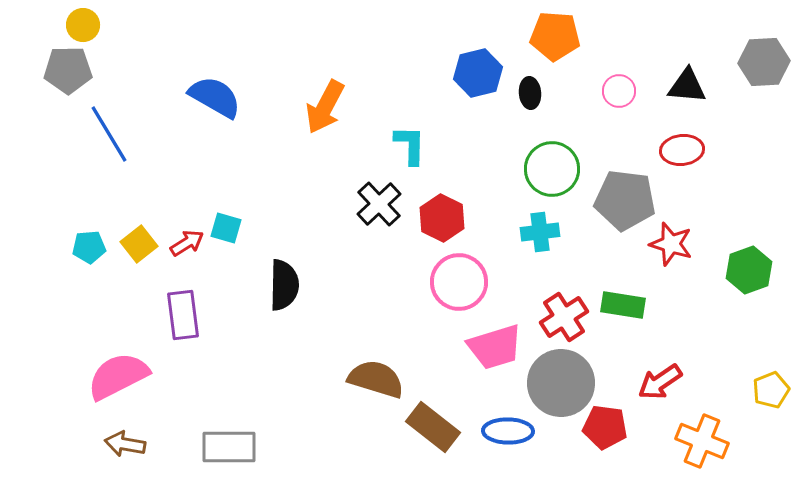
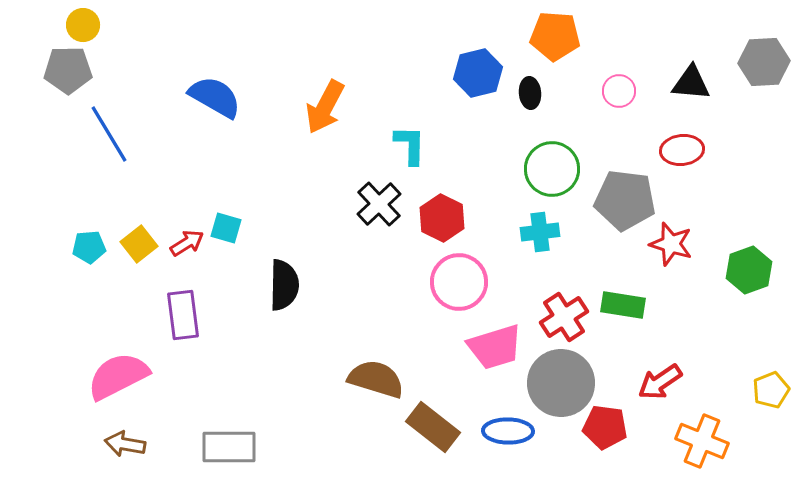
black triangle at (687, 86): moved 4 px right, 3 px up
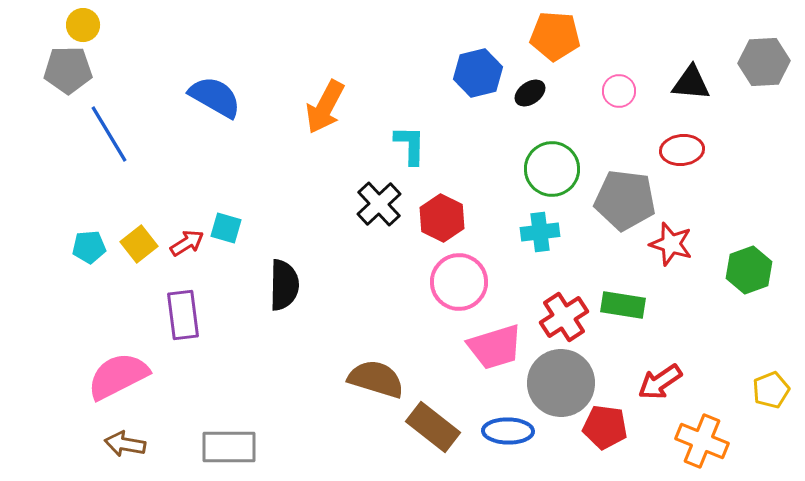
black ellipse at (530, 93): rotated 60 degrees clockwise
